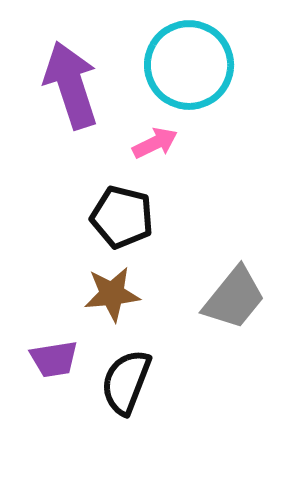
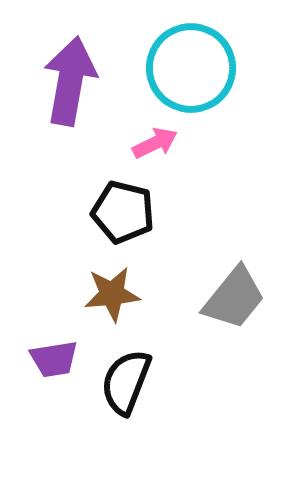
cyan circle: moved 2 px right, 3 px down
purple arrow: moved 1 px left, 4 px up; rotated 28 degrees clockwise
black pentagon: moved 1 px right, 5 px up
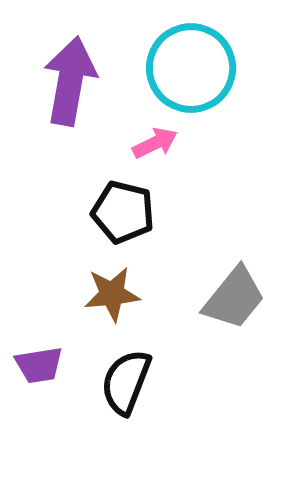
purple trapezoid: moved 15 px left, 6 px down
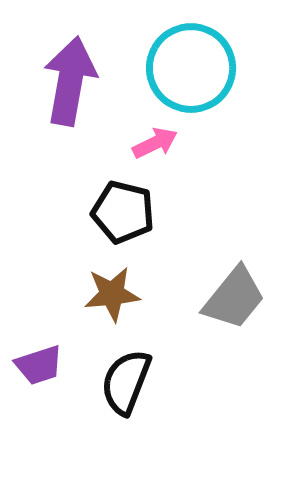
purple trapezoid: rotated 9 degrees counterclockwise
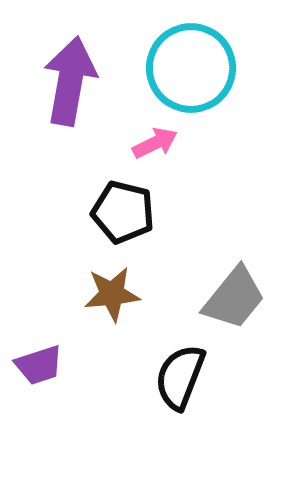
black semicircle: moved 54 px right, 5 px up
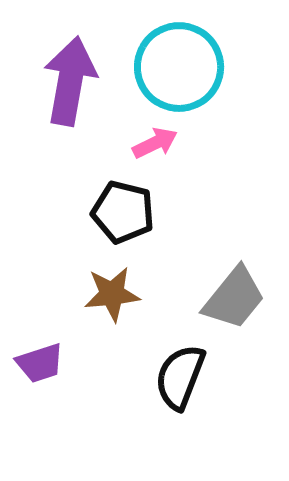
cyan circle: moved 12 px left, 1 px up
purple trapezoid: moved 1 px right, 2 px up
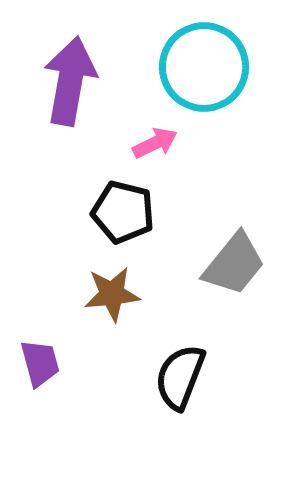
cyan circle: moved 25 px right
gray trapezoid: moved 34 px up
purple trapezoid: rotated 87 degrees counterclockwise
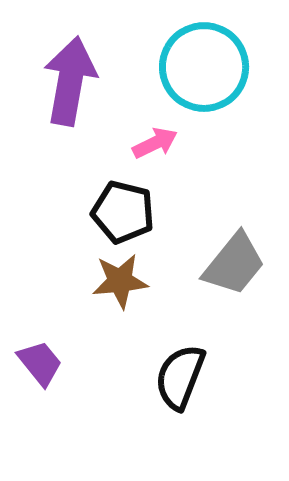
brown star: moved 8 px right, 13 px up
purple trapezoid: rotated 24 degrees counterclockwise
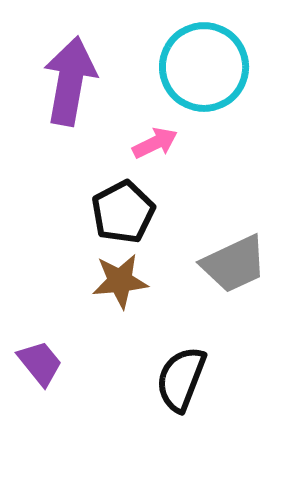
black pentagon: rotated 30 degrees clockwise
gray trapezoid: rotated 26 degrees clockwise
black semicircle: moved 1 px right, 2 px down
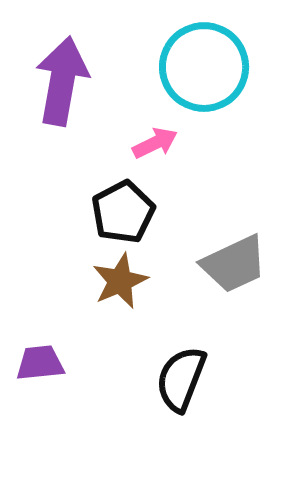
purple arrow: moved 8 px left
brown star: rotated 18 degrees counterclockwise
purple trapezoid: rotated 57 degrees counterclockwise
